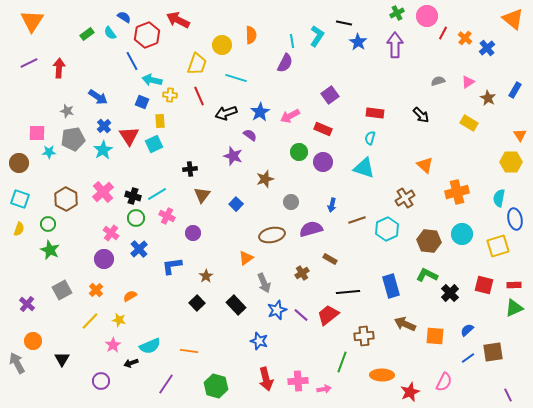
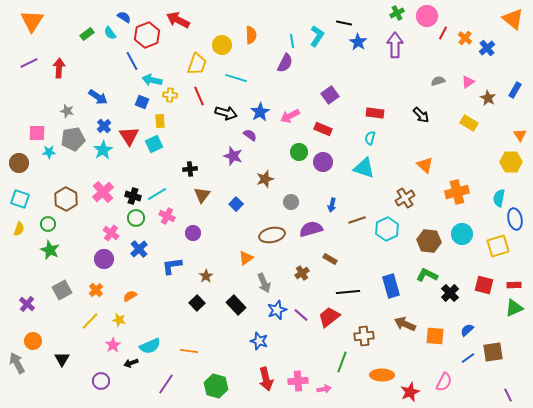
black arrow at (226, 113): rotated 145 degrees counterclockwise
red trapezoid at (328, 315): moved 1 px right, 2 px down
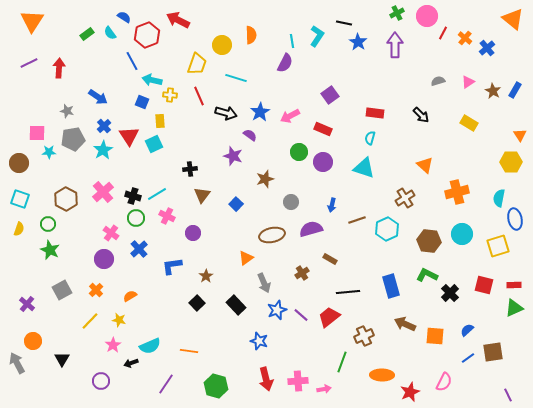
brown star at (488, 98): moved 5 px right, 7 px up
brown cross at (364, 336): rotated 18 degrees counterclockwise
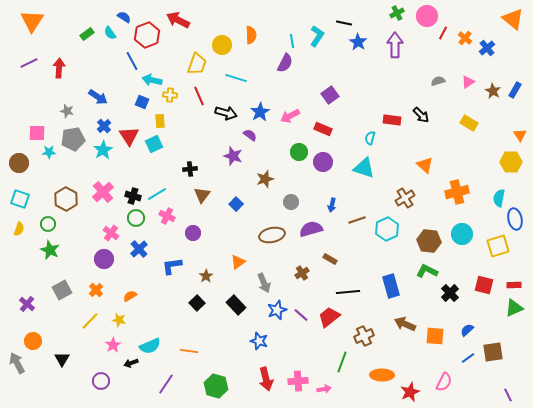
red rectangle at (375, 113): moved 17 px right, 7 px down
orange triangle at (246, 258): moved 8 px left, 4 px down
green L-shape at (427, 275): moved 4 px up
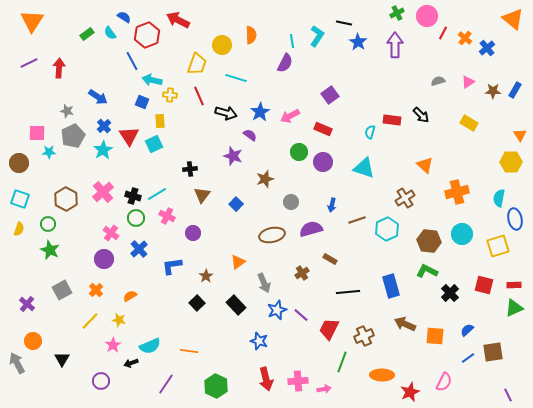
brown star at (493, 91): rotated 28 degrees counterclockwise
cyan semicircle at (370, 138): moved 6 px up
gray pentagon at (73, 139): moved 3 px up; rotated 15 degrees counterclockwise
red trapezoid at (329, 317): moved 12 px down; rotated 25 degrees counterclockwise
green hexagon at (216, 386): rotated 10 degrees clockwise
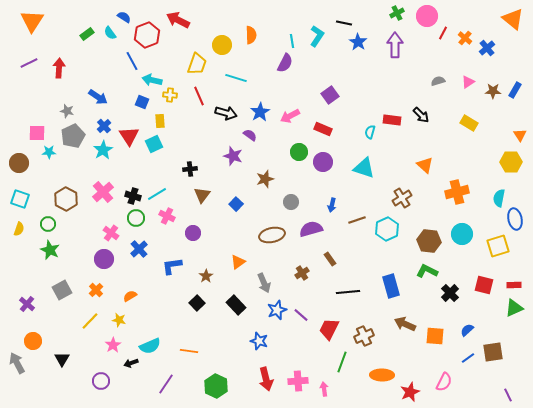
brown cross at (405, 198): moved 3 px left
brown rectangle at (330, 259): rotated 24 degrees clockwise
pink arrow at (324, 389): rotated 88 degrees counterclockwise
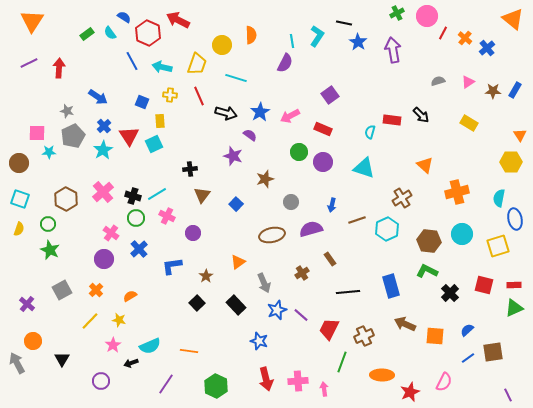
red hexagon at (147, 35): moved 1 px right, 2 px up; rotated 15 degrees counterclockwise
purple arrow at (395, 45): moved 2 px left, 5 px down; rotated 10 degrees counterclockwise
cyan arrow at (152, 80): moved 10 px right, 13 px up
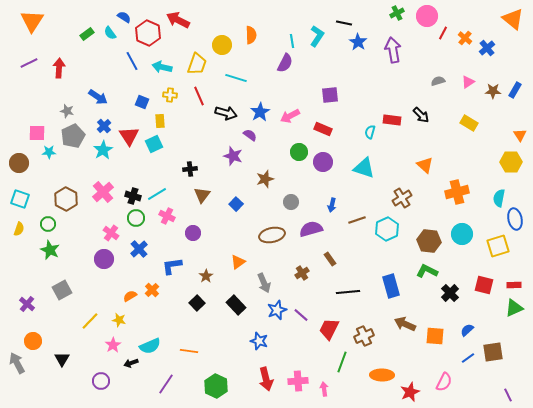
purple square at (330, 95): rotated 30 degrees clockwise
orange cross at (96, 290): moved 56 px right
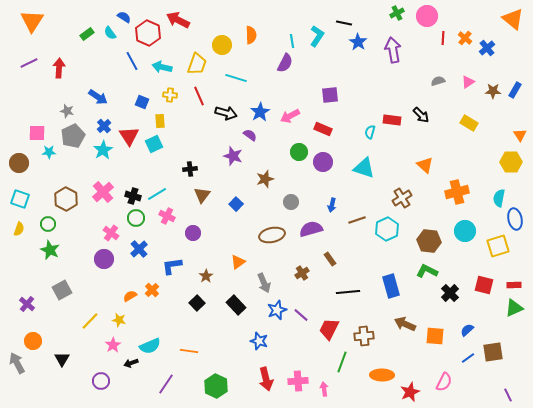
red line at (443, 33): moved 5 px down; rotated 24 degrees counterclockwise
cyan circle at (462, 234): moved 3 px right, 3 px up
brown cross at (364, 336): rotated 18 degrees clockwise
